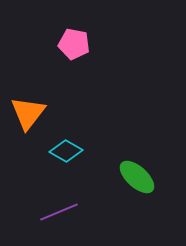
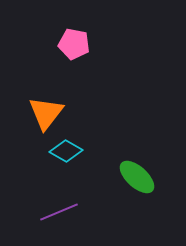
orange triangle: moved 18 px right
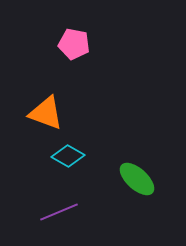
orange triangle: rotated 48 degrees counterclockwise
cyan diamond: moved 2 px right, 5 px down
green ellipse: moved 2 px down
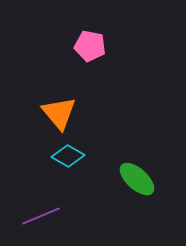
pink pentagon: moved 16 px right, 2 px down
orange triangle: moved 13 px right; rotated 30 degrees clockwise
purple line: moved 18 px left, 4 px down
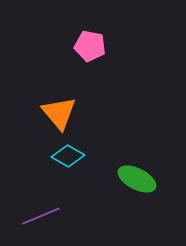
green ellipse: rotated 15 degrees counterclockwise
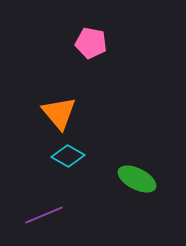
pink pentagon: moved 1 px right, 3 px up
purple line: moved 3 px right, 1 px up
